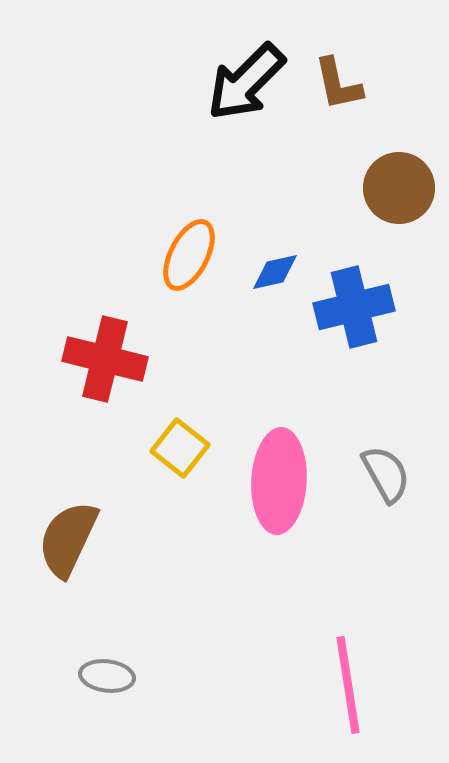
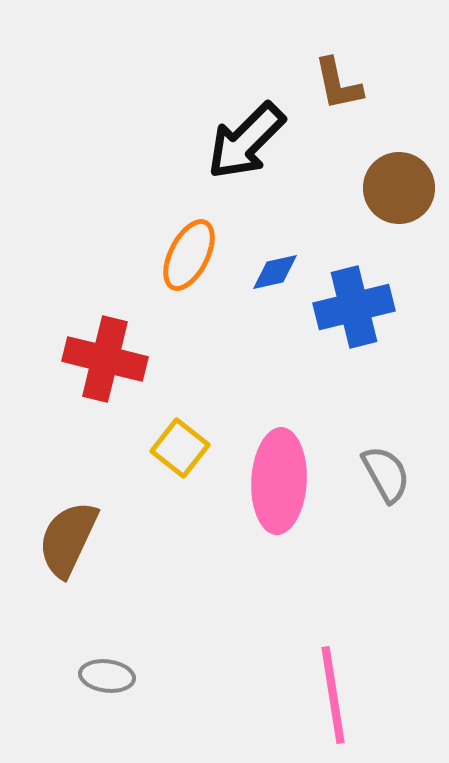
black arrow: moved 59 px down
pink line: moved 15 px left, 10 px down
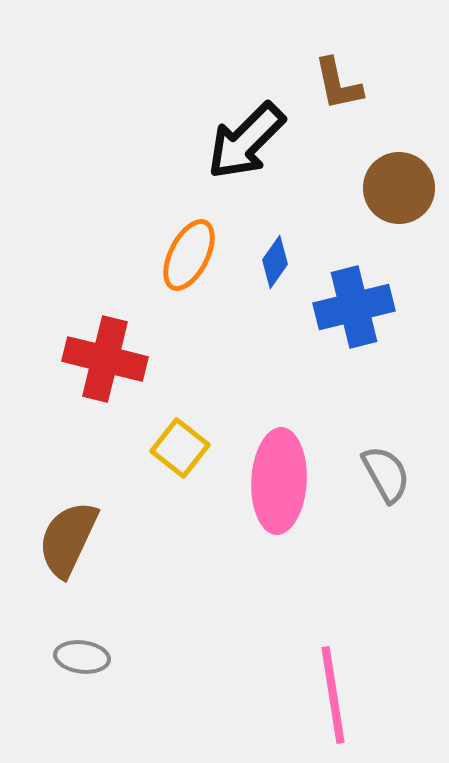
blue diamond: moved 10 px up; rotated 42 degrees counterclockwise
gray ellipse: moved 25 px left, 19 px up
